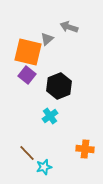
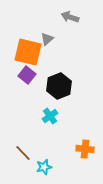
gray arrow: moved 1 px right, 10 px up
brown line: moved 4 px left
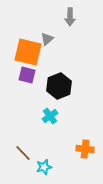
gray arrow: rotated 108 degrees counterclockwise
purple square: rotated 24 degrees counterclockwise
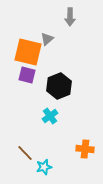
brown line: moved 2 px right
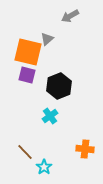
gray arrow: moved 1 px up; rotated 60 degrees clockwise
brown line: moved 1 px up
cyan star: rotated 21 degrees counterclockwise
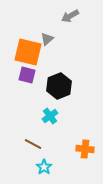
brown line: moved 8 px right, 8 px up; rotated 18 degrees counterclockwise
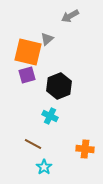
purple square: rotated 30 degrees counterclockwise
cyan cross: rotated 28 degrees counterclockwise
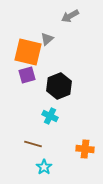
brown line: rotated 12 degrees counterclockwise
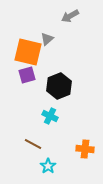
brown line: rotated 12 degrees clockwise
cyan star: moved 4 px right, 1 px up
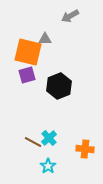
gray triangle: moved 2 px left; rotated 40 degrees clockwise
cyan cross: moved 1 px left, 22 px down; rotated 21 degrees clockwise
brown line: moved 2 px up
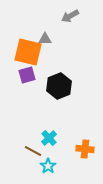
brown line: moved 9 px down
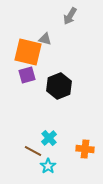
gray arrow: rotated 30 degrees counterclockwise
gray triangle: rotated 16 degrees clockwise
